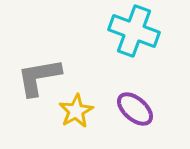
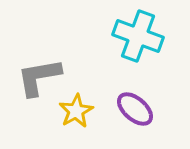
cyan cross: moved 4 px right, 5 px down
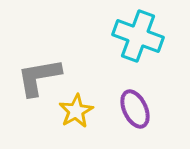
purple ellipse: rotated 24 degrees clockwise
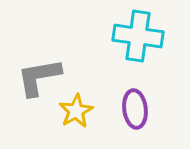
cyan cross: rotated 12 degrees counterclockwise
purple ellipse: rotated 18 degrees clockwise
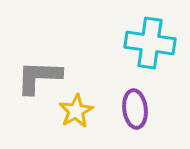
cyan cross: moved 12 px right, 7 px down
gray L-shape: rotated 12 degrees clockwise
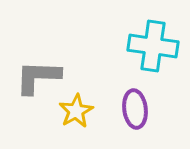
cyan cross: moved 3 px right, 3 px down
gray L-shape: moved 1 px left
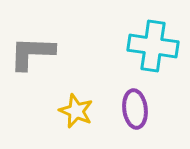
gray L-shape: moved 6 px left, 24 px up
yellow star: rotated 20 degrees counterclockwise
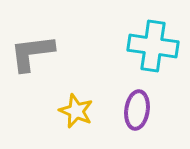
gray L-shape: rotated 9 degrees counterclockwise
purple ellipse: moved 2 px right, 1 px down; rotated 15 degrees clockwise
